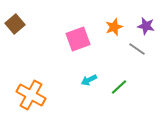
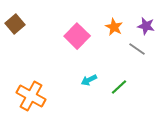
orange star: rotated 24 degrees counterclockwise
pink square: moved 1 px left, 3 px up; rotated 25 degrees counterclockwise
orange cross: moved 1 px down
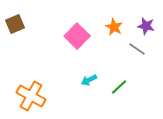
brown square: rotated 18 degrees clockwise
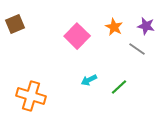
orange cross: rotated 12 degrees counterclockwise
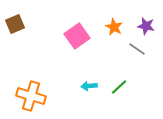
pink square: rotated 10 degrees clockwise
cyan arrow: moved 6 px down; rotated 21 degrees clockwise
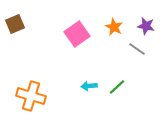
pink square: moved 2 px up
green line: moved 2 px left
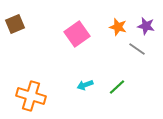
orange star: moved 4 px right; rotated 12 degrees counterclockwise
cyan arrow: moved 4 px left, 1 px up; rotated 14 degrees counterclockwise
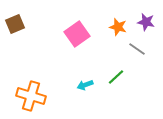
purple star: moved 4 px up
green line: moved 1 px left, 10 px up
